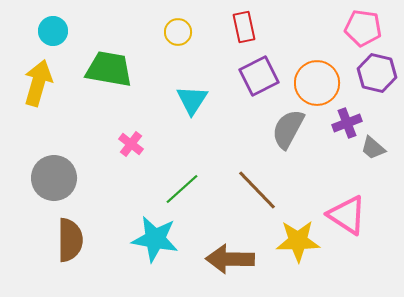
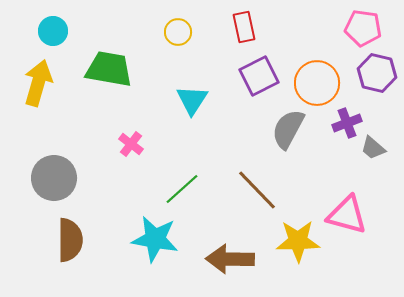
pink triangle: rotated 18 degrees counterclockwise
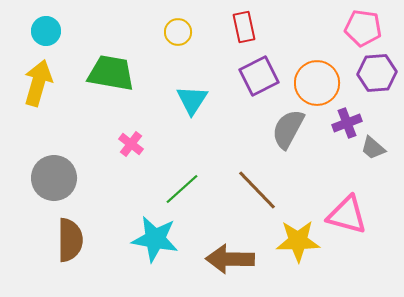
cyan circle: moved 7 px left
green trapezoid: moved 2 px right, 4 px down
purple hexagon: rotated 18 degrees counterclockwise
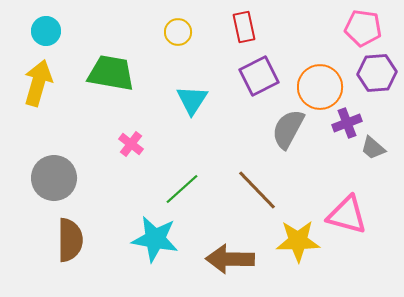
orange circle: moved 3 px right, 4 px down
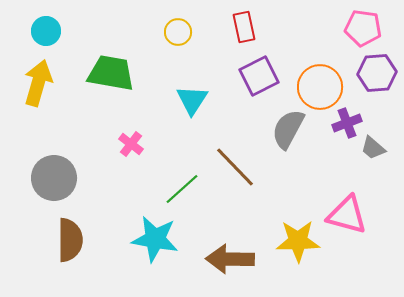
brown line: moved 22 px left, 23 px up
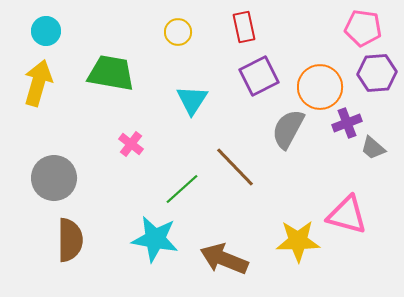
brown arrow: moved 6 px left; rotated 21 degrees clockwise
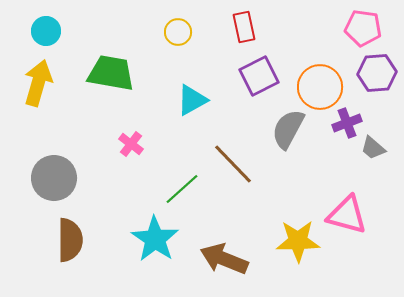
cyan triangle: rotated 28 degrees clockwise
brown line: moved 2 px left, 3 px up
cyan star: rotated 24 degrees clockwise
